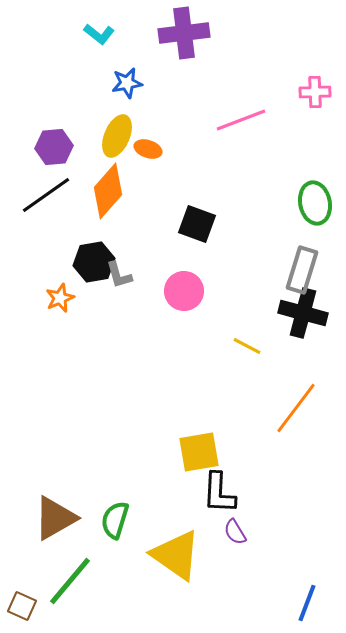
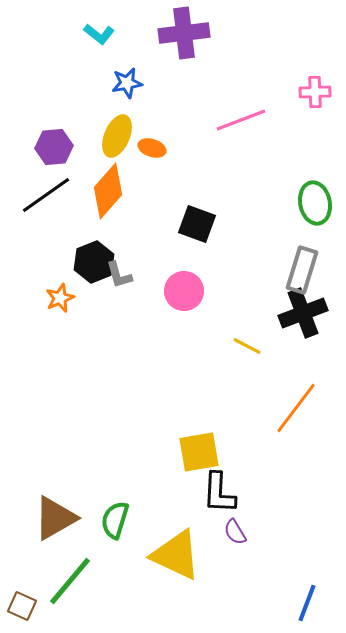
orange ellipse: moved 4 px right, 1 px up
black hexagon: rotated 12 degrees counterclockwise
black cross: rotated 36 degrees counterclockwise
yellow triangle: rotated 10 degrees counterclockwise
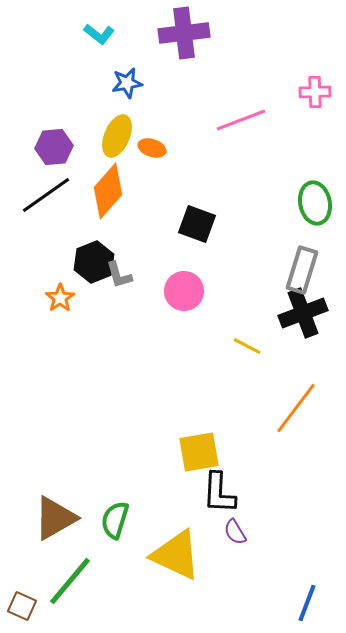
orange star: rotated 12 degrees counterclockwise
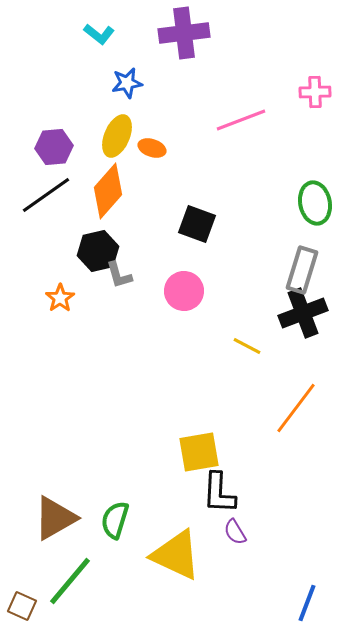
black hexagon: moved 4 px right, 11 px up; rotated 9 degrees clockwise
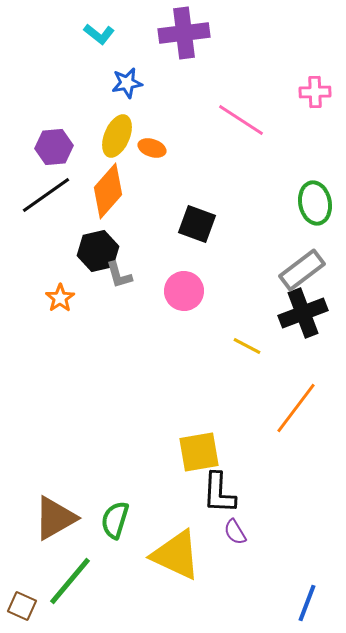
pink line: rotated 54 degrees clockwise
gray rectangle: rotated 36 degrees clockwise
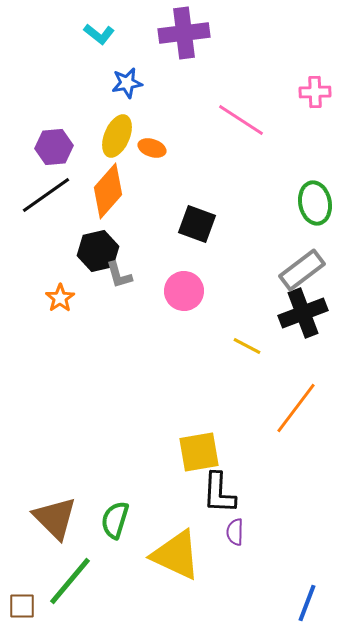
brown triangle: rotated 45 degrees counterclockwise
purple semicircle: rotated 32 degrees clockwise
brown square: rotated 24 degrees counterclockwise
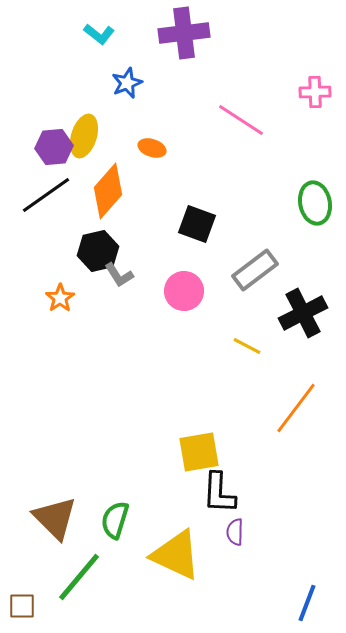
blue star: rotated 12 degrees counterclockwise
yellow ellipse: moved 33 px left; rotated 6 degrees counterclockwise
gray rectangle: moved 47 px left
gray L-shape: rotated 16 degrees counterclockwise
black cross: rotated 6 degrees counterclockwise
green line: moved 9 px right, 4 px up
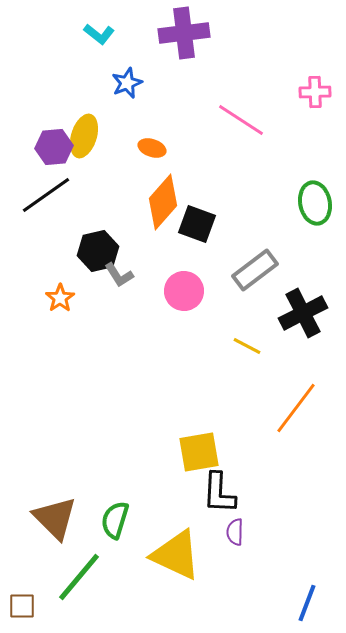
orange diamond: moved 55 px right, 11 px down
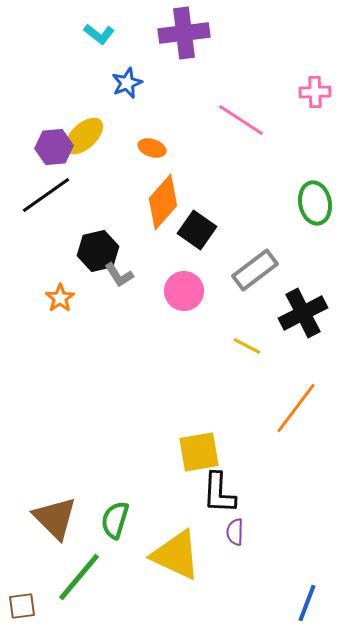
yellow ellipse: rotated 30 degrees clockwise
black square: moved 6 px down; rotated 15 degrees clockwise
brown square: rotated 8 degrees counterclockwise
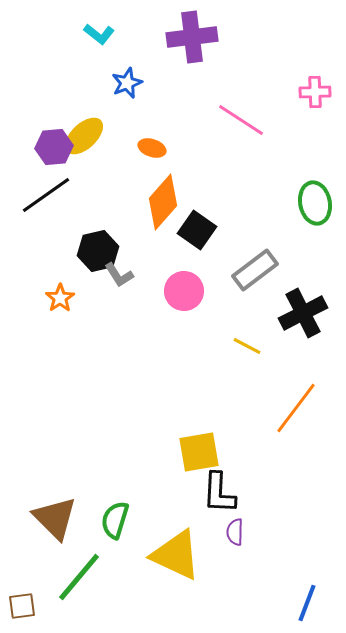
purple cross: moved 8 px right, 4 px down
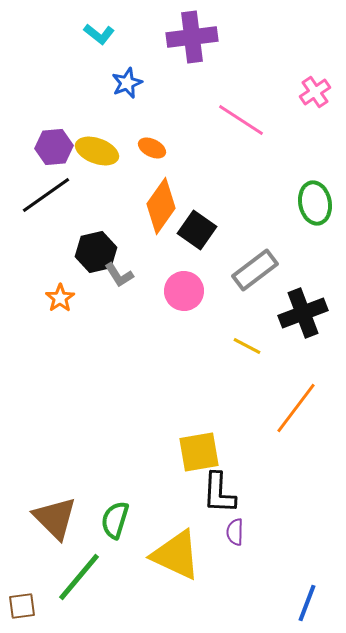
pink cross: rotated 32 degrees counterclockwise
yellow ellipse: moved 13 px right, 15 px down; rotated 63 degrees clockwise
orange ellipse: rotated 8 degrees clockwise
orange diamond: moved 2 px left, 4 px down; rotated 6 degrees counterclockwise
black hexagon: moved 2 px left, 1 px down
black cross: rotated 6 degrees clockwise
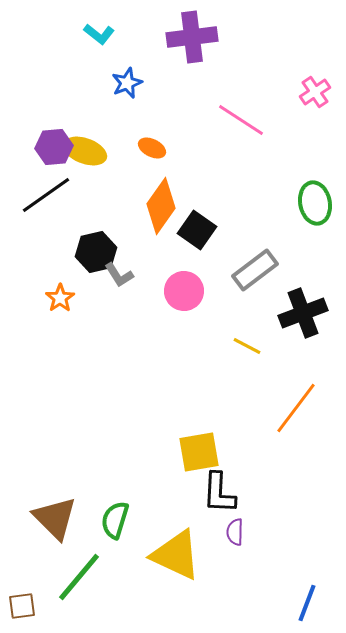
yellow ellipse: moved 12 px left
